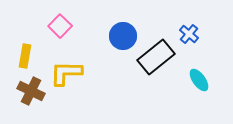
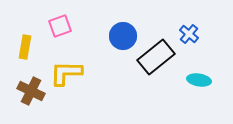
pink square: rotated 25 degrees clockwise
yellow rectangle: moved 9 px up
cyan ellipse: rotated 45 degrees counterclockwise
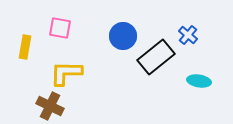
pink square: moved 2 px down; rotated 30 degrees clockwise
blue cross: moved 1 px left, 1 px down
cyan ellipse: moved 1 px down
brown cross: moved 19 px right, 15 px down
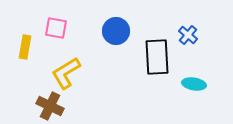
pink square: moved 4 px left
blue circle: moved 7 px left, 5 px up
black rectangle: moved 1 px right; rotated 54 degrees counterclockwise
yellow L-shape: rotated 32 degrees counterclockwise
cyan ellipse: moved 5 px left, 3 px down
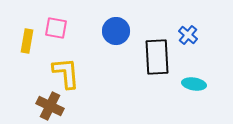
yellow rectangle: moved 2 px right, 6 px up
yellow L-shape: rotated 116 degrees clockwise
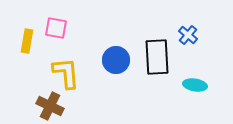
blue circle: moved 29 px down
cyan ellipse: moved 1 px right, 1 px down
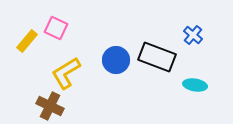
pink square: rotated 15 degrees clockwise
blue cross: moved 5 px right
yellow rectangle: rotated 30 degrees clockwise
black rectangle: rotated 66 degrees counterclockwise
yellow L-shape: rotated 116 degrees counterclockwise
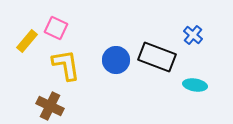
yellow L-shape: moved 8 px up; rotated 112 degrees clockwise
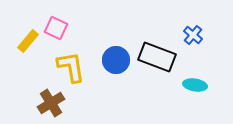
yellow rectangle: moved 1 px right
yellow L-shape: moved 5 px right, 2 px down
brown cross: moved 1 px right, 3 px up; rotated 32 degrees clockwise
